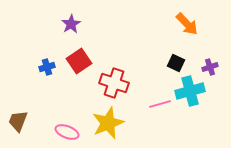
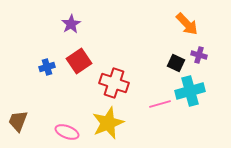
purple cross: moved 11 px left, 12 px up; rotated 35 degrees clockwise
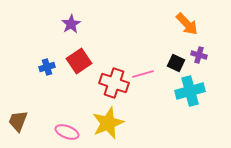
pink line: moved 17 px left, 30 px up
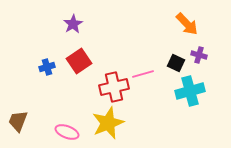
purple star: moved 2 px right
red cross: moved 4 px down; rotated 32 degrees counterclockwise
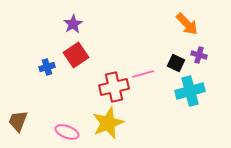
red square: moved 3 px left, 6 px up
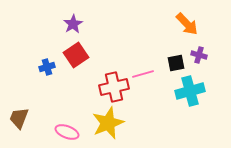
black square: rotated 36 degrees counterclockwise
brown trapezoid: moved 1 px right, 3 px up
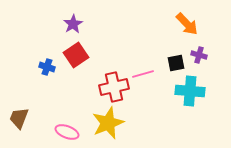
blue cross: rotated 35 degrees clockwise
cyan cross: rotated 20 degrees clockwise
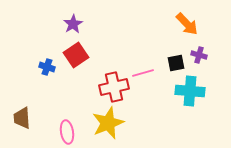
pink line: moved 1 px up
brown trapezoid: moved 3 px right; rotated 25 degrees counterclockwise
pink ellipse: rotated 60 degrees clockwise
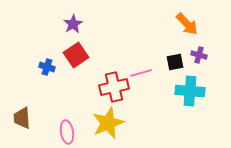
black square: moved 1 px left, 1 px up
pink line: moved 2 px left
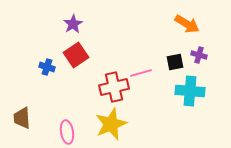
orange arrow: rotated 15 degrees counterclockwise
yellow star: moved 3 px right, 1 px down
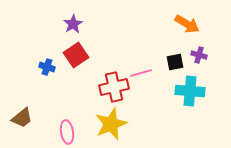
brown trapezoid: rotated 125 degrees counterclockwise
